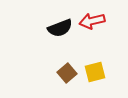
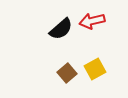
black semicircle: moved 1 px right, 1 px down; rotated 20 degrees counterclockwise
yellow square: moved 3 px up; rotated 15 degrees counterclockwise
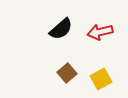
red arrow: moved 8 px right, 11 px down
yellow square: moved 6 px right, 10 px down
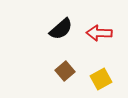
red arrow: moved 1 px left, 1 px down; rotated 15 degrees clockwise
brown square: moved 2 px left, 2 px up
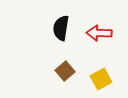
black semicircle: moved 1 px up; rotated 140 degrees clockwise
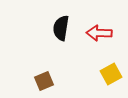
brown square: moved 21 px left, 10 px down; rotated 18 degrees clockwise
yellow square: moved 10 px right, 5 px up
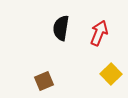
red arrow: rotated 110 degrees clockwise
yellow square: rotated 15 degrees counterclockwise
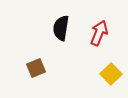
brown square: moved 8 px left, 13 px up
